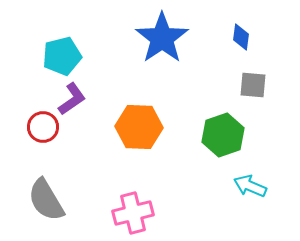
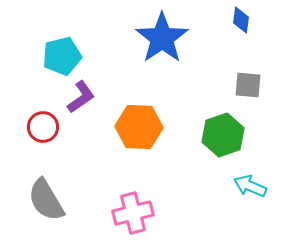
blue diamond: moved 17 px up
gray square: moved 5 px left
purple L-shape: moved 9 px right, 2 px up
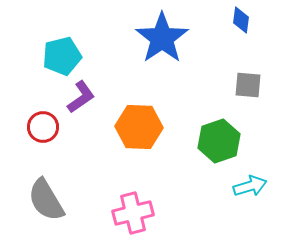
green hexagon: moved 4 px left, 6 px down
cyan arrow: rotated 140 degrees clockwise
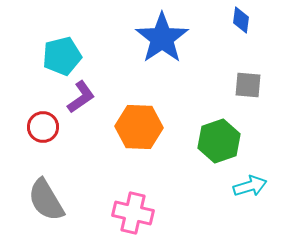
pink cross: rotated 27 degrees clockwise
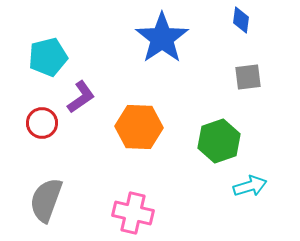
cyan pentagon: moved 14 px left, 1 px down
gray square: moved 8 px up; rotated 12 degrees counterclockwise
red circle: moved 1 px left, 4 px up
gray semicircle: rotated 51 degrees clockwise
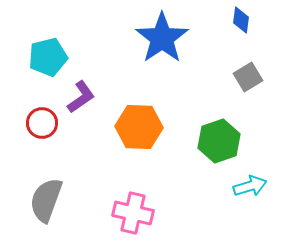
gray square: rotated 24 degrees counterclockwise
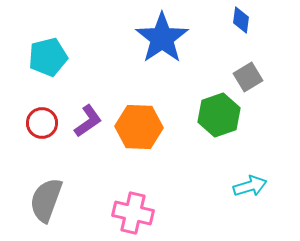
purple L-shape: moved 7 px right, 24 px down
green hexagon: moved 26 px up
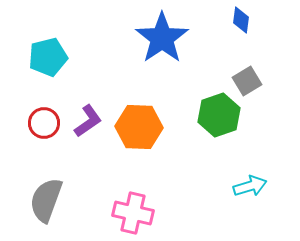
gray square: moved 1 px left, 4 px down
red circle: moved 2 px right
